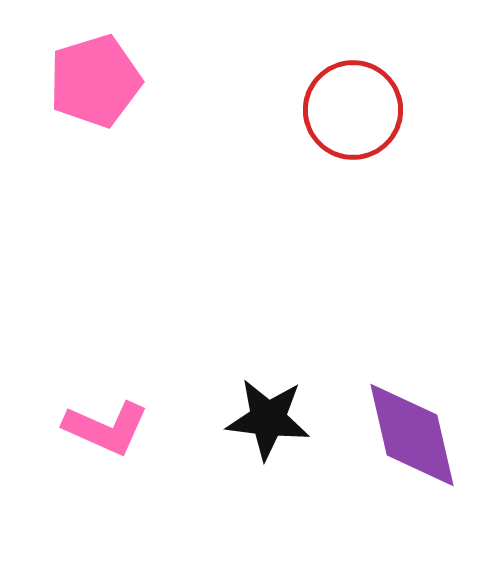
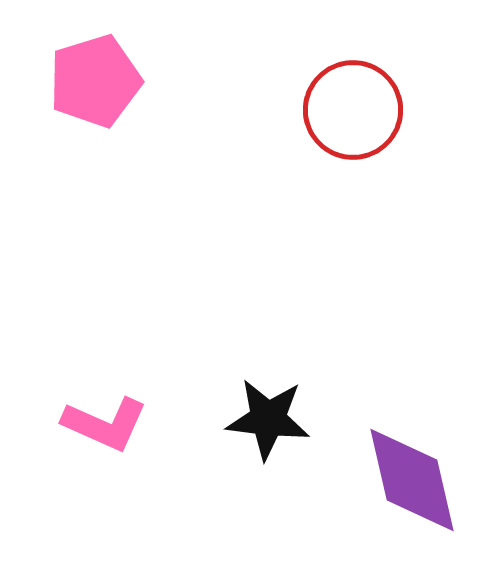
pink L-shape: moved 1 px left, 4 px up
purple diamond: moved 45 px down
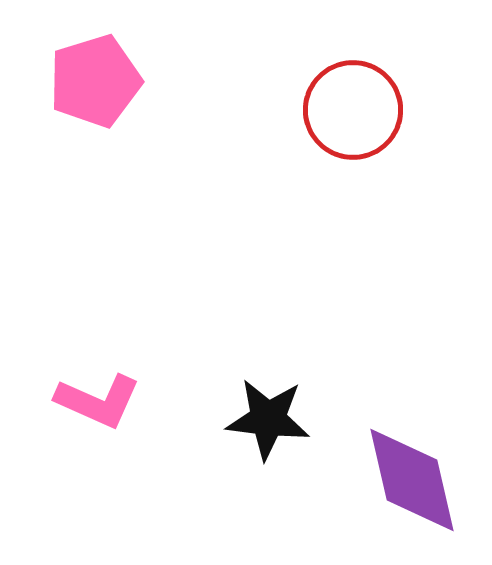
pink L-shape: moved 7 px left, 23 px up
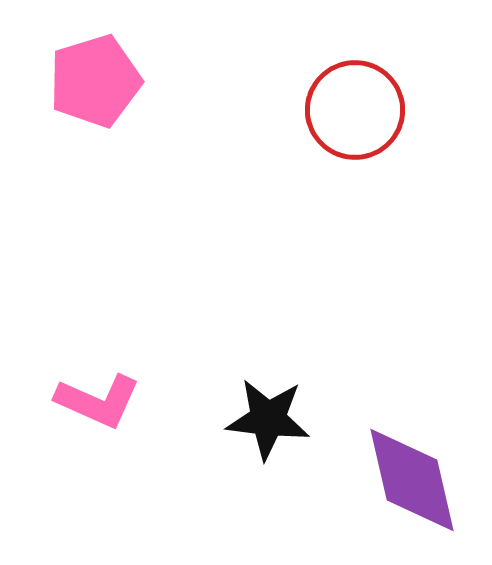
red circle: moved 2 px right
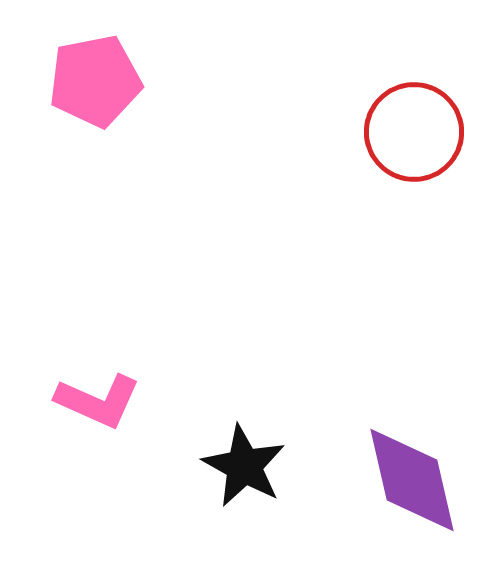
pink pentagon: rotated 6 degrees clockwise
red circle: moved 59 px right, 22 px down
black star: moved 24 px left, 47 px down; rotated 22 degrees clockwise
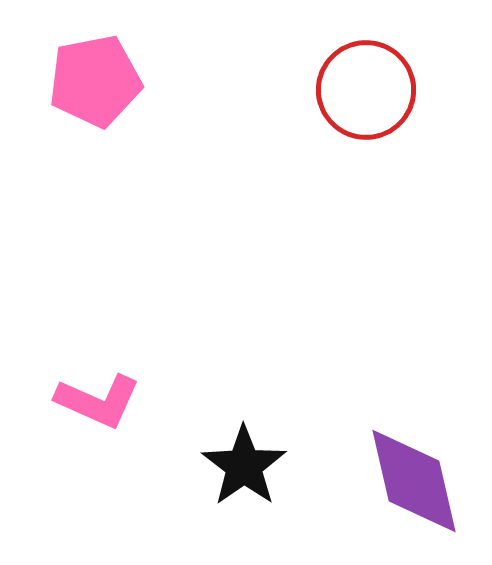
red circle: moved 48 px left, 42 px up
black star: rotated 8 degrees clockwise
purple diamond: moved 2 px right, 1 px down
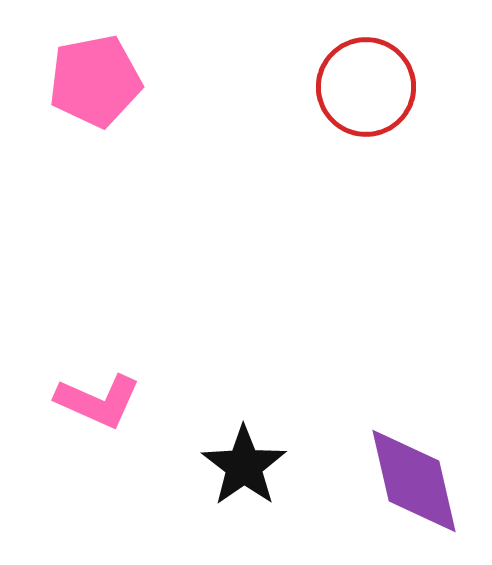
red circle: moved 3 px up
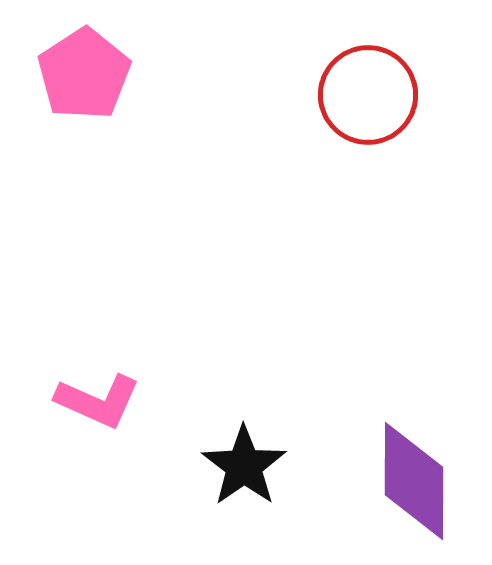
pink pentagon: moved 11 px left, 7 px up; rotated 22 degrees counterclockwise
red circle: moved 2 px right, 8 px down
purple diamond: rotated 13 degrees clockwise
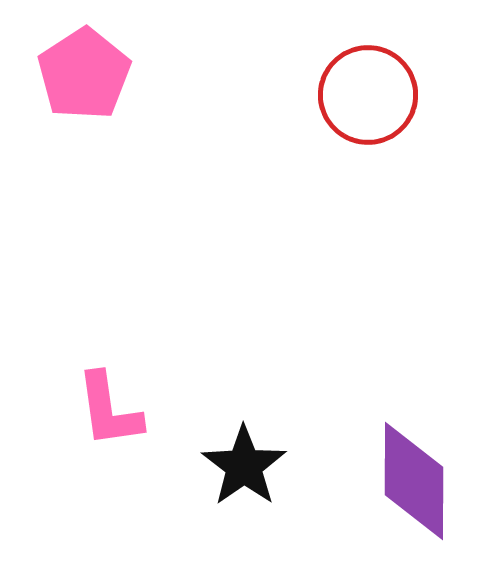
pink L-shape: moved 11 px right, 9 px down; rotated 58 degrees clockwise
